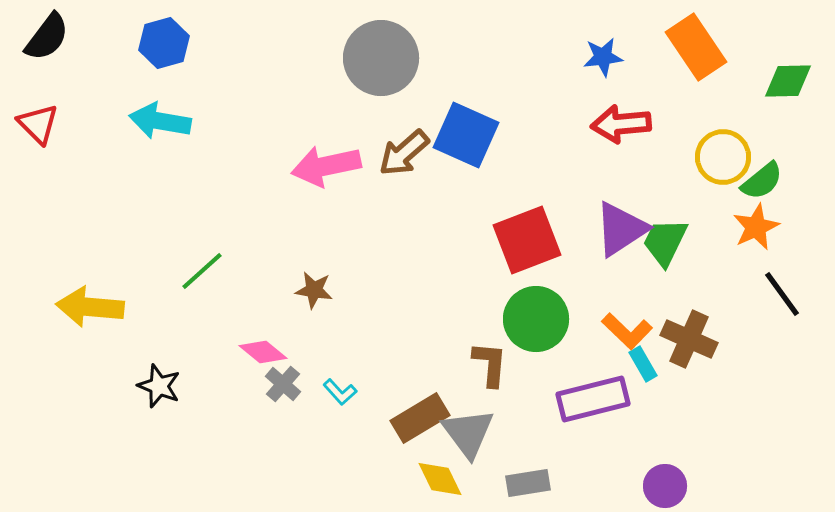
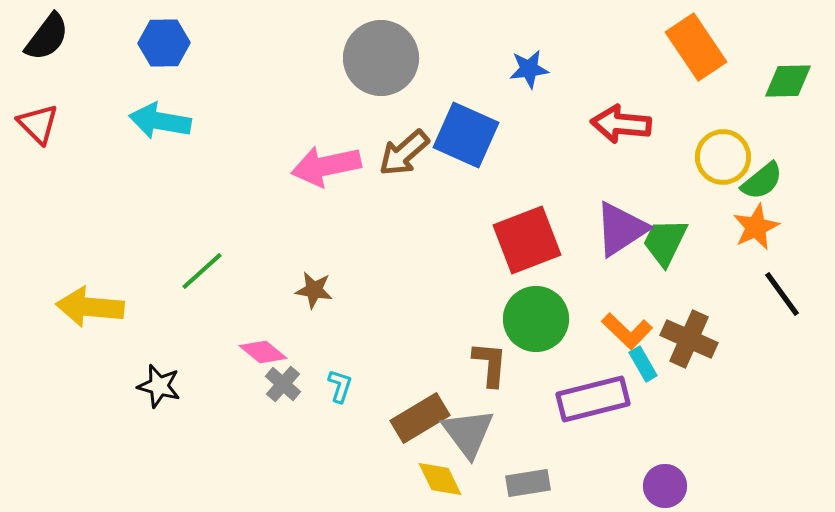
blue hexagon: rotated 15 degrees clockwise
blue star: moved 74 px left, 12 px down
red arrow: rotated 10 degrees clockwise
black star: rotated 6 degrees counterclockwise
cyan L-shape: moved 6 px up; rotated 120 degrees counterclockwise
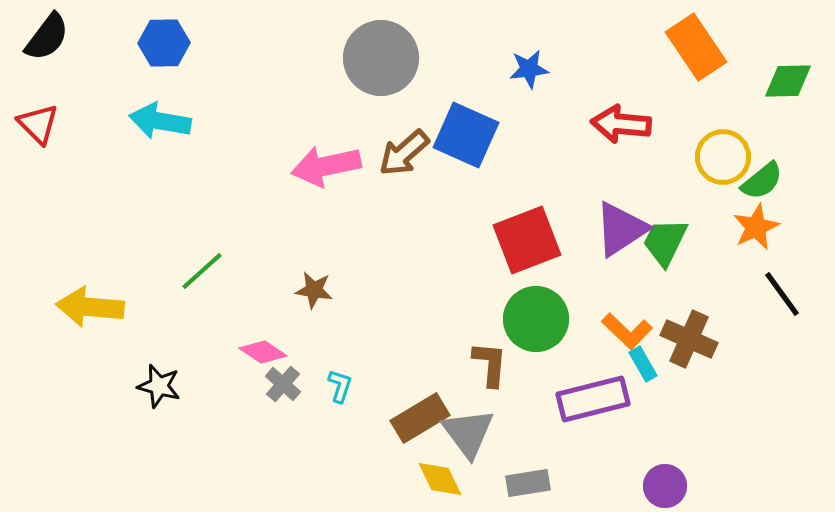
pink diamond: rotated 6 degrees counterclockwise
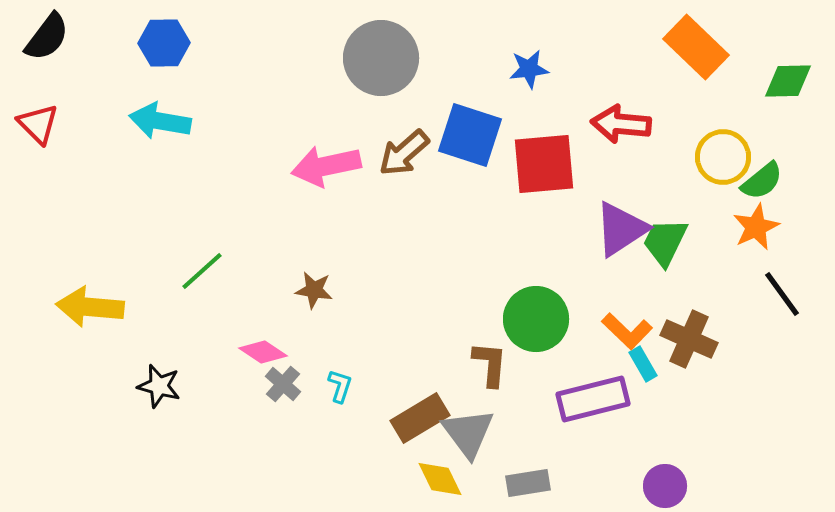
orange rectangle: rotated 12 degrees counterclockwise
blue square: moved 4 px right; rotated 6 degrees counterclockwise
red square: moved 17 px right, 76 px up; rotated 16 degrees clockwise
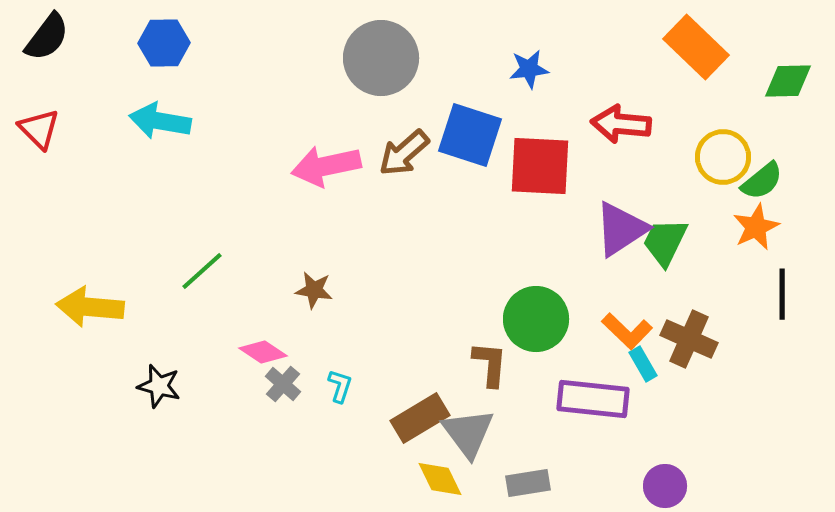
red triangle: moved 1 px right, 5 px down
red square: moved 4 px left, 2 px down; rotated 8 degrees clockwise
black line: rotated 36 degrees clockwise
purple rectangle: rotated 20 degrees clockwise
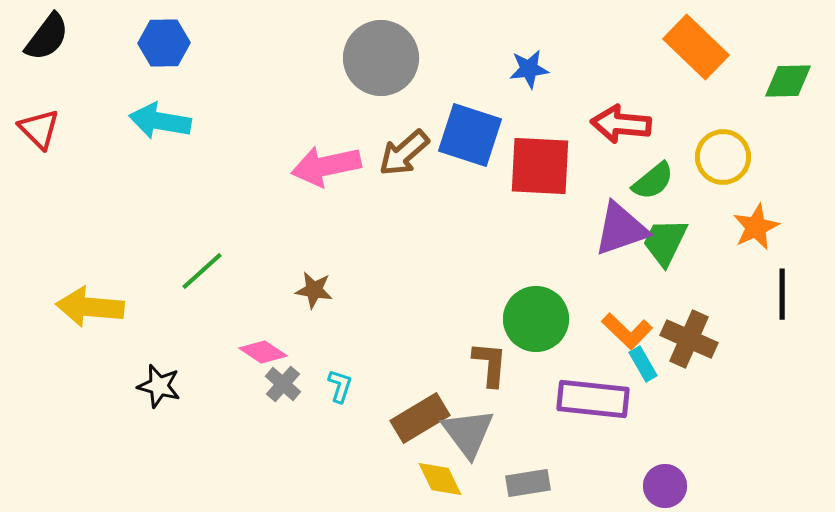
green semicircle: moved 109 px left
purple triangle: rotated 14 degrees clockwise
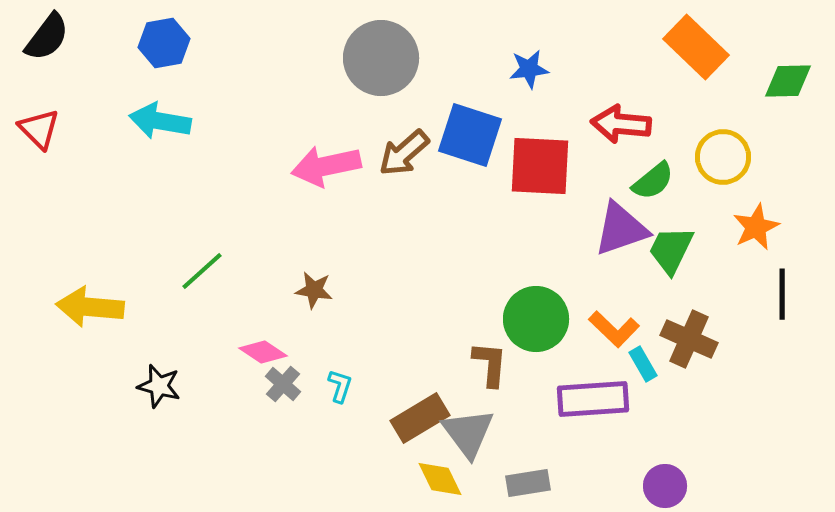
blue hexagon: rotated 9 degrees counterclockwise
green trapezoid: moved 6 px right, 8 px down
orange L-shape: moved 13 px left, 2 px up
purple rectangle: rotated 10 degrees counterclockwise
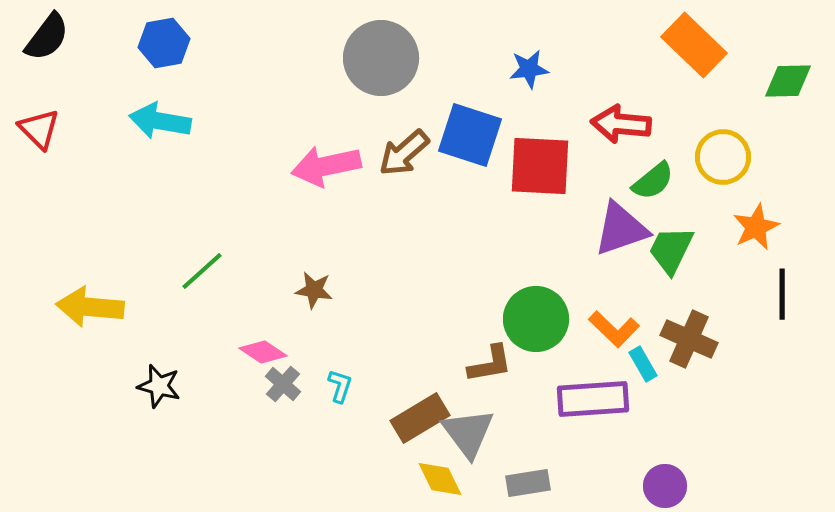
orange rectangle: moved 2 px left, 2 px up
brown L-shape: rotated 75 degrees clockwise
